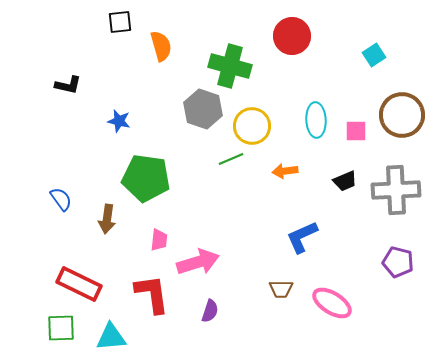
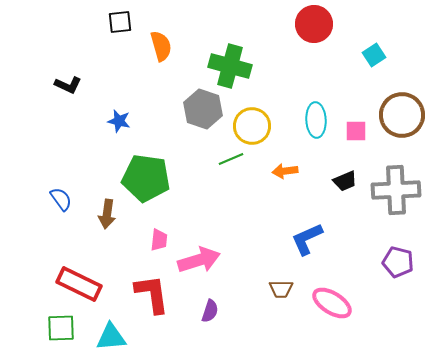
red circle: moved 22 px right, 12 px up
black L-shape: rotated 12 degrees clockwise
brown arrow: moved 5 px up
blue L-shape: moved 5 px right, 2 px down
pink arrow: moved 1 px right, 2 px up
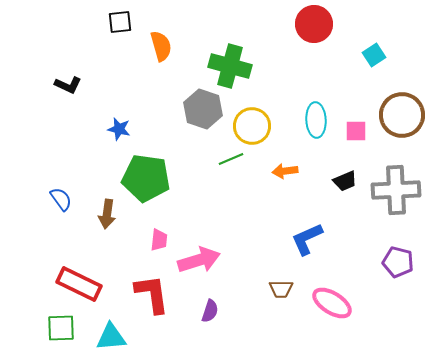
blue star: moved 8 px down
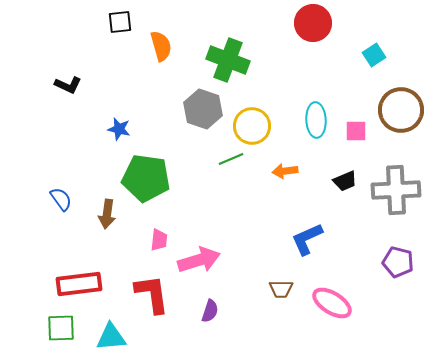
red circle: moved 1 px left, 1 px up
green cross: moved 2 px left, 6 px up; rotated 6 degrees clockwise
brown circle: moved 1 px left, 5 px up
red rectangle: rotated 33 degrees counterclockwise
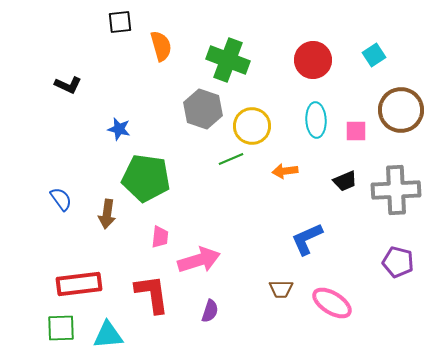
red circle: moved 37 px down
pink trapezoid: moved 1 px right, 3 px up
cyan triangle: moved 3 px left, 2 px up
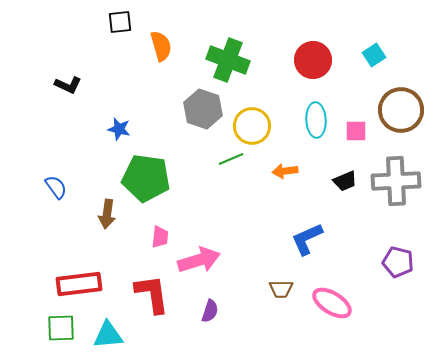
gray cross: moved 9 px up
blue semicircle: moved 5 px left, 12 px up
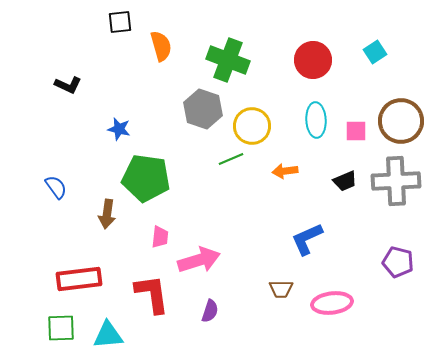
cyan square: moved 1 px right, 3 px up
brown circle: moved 11 px down
red rectangle: moved 5 px up
pink ellipse: rotated 39 degrees counterclockwise
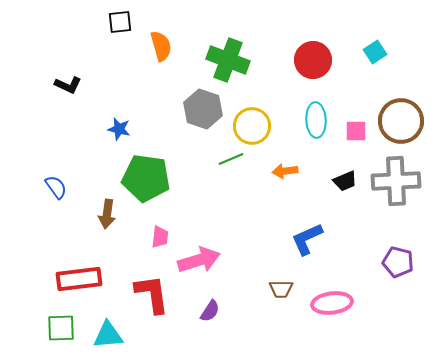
purple semicircle: rotated 15 degrees clockwise
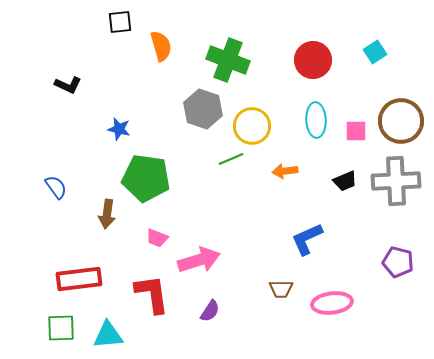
pink trapezoid: moved 3 px left, 1 px down; rotated 105 degrees clockwise
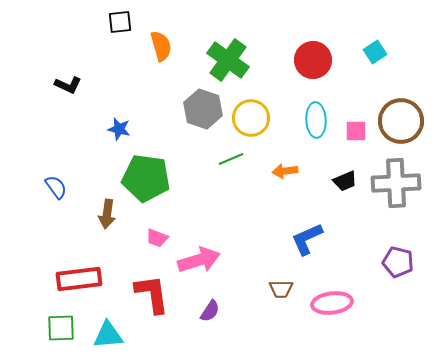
green cross: rotated 15 degrees clockwise
yellow circle: moved 1 px left, 8 px up
gray cross: moved 2 px down
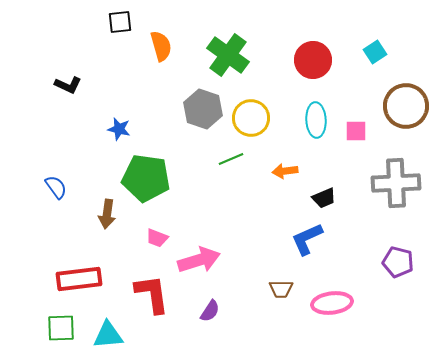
green cross: moved 5 px up
brown circle: moved 5 px right, 15 px up
black trapezoid: moved 21 px left, 17 px down
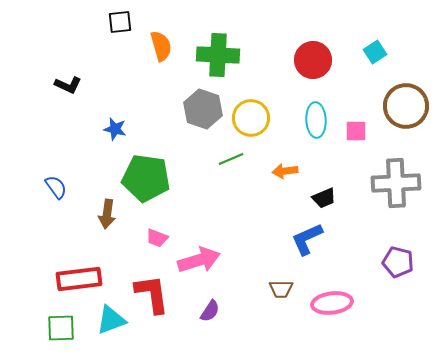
green cross: moved 10 px left; rotated 33 degrees counterclockwise
blue star: moved 4 px left
cyan triangle: moved 3 px right, 15 px up; rotated 16 degrees counterclockwise
